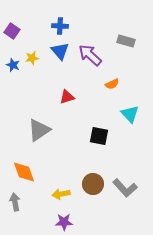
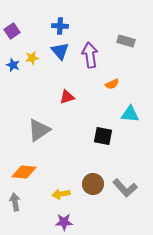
purple square: rotated 21 degrees clockwise
purple arrow: rotated 40 degrees clockwise
cyan triangle: rotated 42 degrees counterclockwise
black square: moved 4 px right
orange diamond: rotated 65 degrees counterclockwise
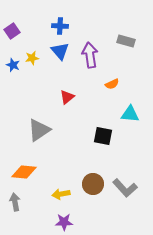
red triangle: rotated 21 degrees counterclockwise
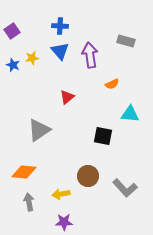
brown circle: moved 5 px left, 8 px up
gray arrow: moved 14 px right
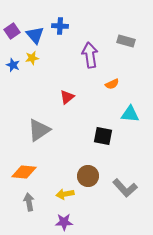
blue triangle: moved 25 px left, 16 px up
yellow arrow: moved 4 px right
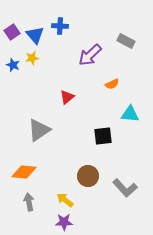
purple square: moved 1 px down
gray rectangle: rotated 12 degrees clockwise
purple arrow: rotated 125 degrees counterclockwise
black square: rotated 18 degrees counterclockwise
yellow arrow: moved 6 px down; rotated 48 degrees clockwise
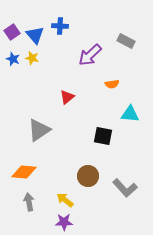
yellow star: rotated 24 degrees clockwise
blue star: moved 6 px up
orange semicircle: rotated 16 degrees clockwise
black square: rotated 18 degrees clockwise
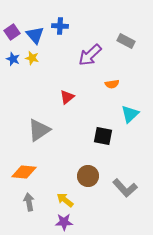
cyan triangle: rotated 48 degrees counterclockwise
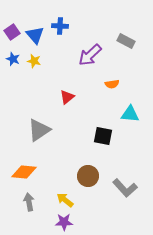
yellow star: moved 2 px right, 3 px down
cyan triangle: rotated 48 degrees clockwise
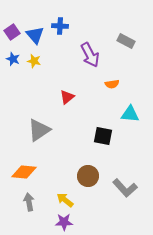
purple arrow: rotated 75 degrees counterclockwise
